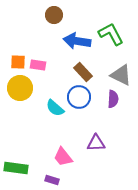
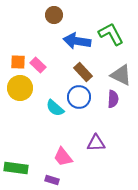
pink rectangle: rotated 35 degrees clockwise
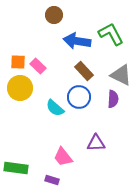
pink rectangle: moved 1 px down
brown rectangle: moved 1 px right, 1 px up
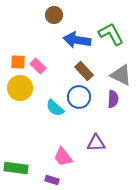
blue arrow: moved 1 px up
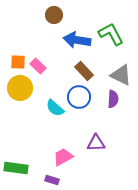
pink trapezoid: rotated 100 degrees clockwise
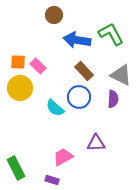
green rectangle: rotated 55 degrees clockwise
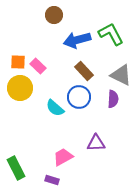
blue arrow: rotated 24 degrees counterclockwise
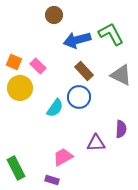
orange square: moved 4 px left; rotated 21 degrees clockwise
purple semicircle: moved 8 px right, 30 px down
cyan semicircle: rotated 96 degrees counterclockwise
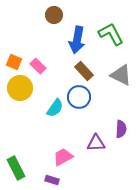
blue arrow: rotated 64 degrees counterclockwise
